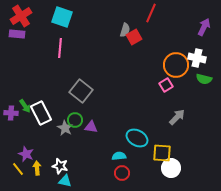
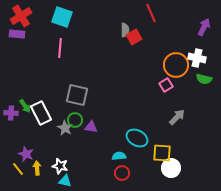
red line: rotated 48 degrees counterclockwise
gray semicircle: rotated 16 degrees counterclockwise
gray square: moved 4 px left, 4 px down; rotated 25 degrees counterclockwise
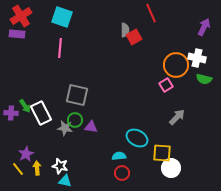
gray star: rotated 21 degrees counterclockwise
purple star: rotated 21 degrees clockwise
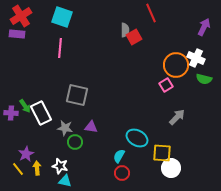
white cross: moved 1 px left; rotated 12 degrees clockwise
green circle: moved 22 px down
cyan semicircle: rotated 56 degrees counterclockwise
